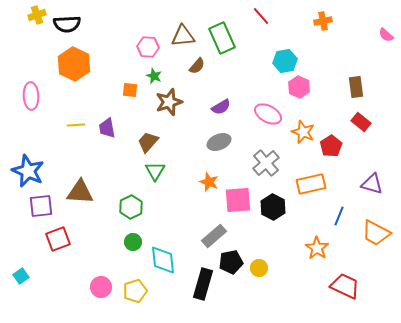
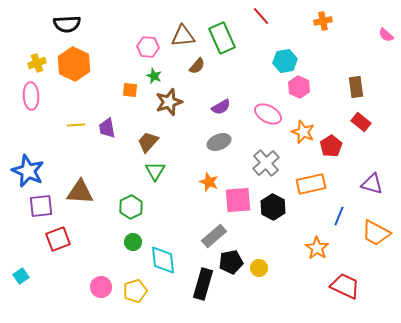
yellow cross at (37, 15): moved 48 px down
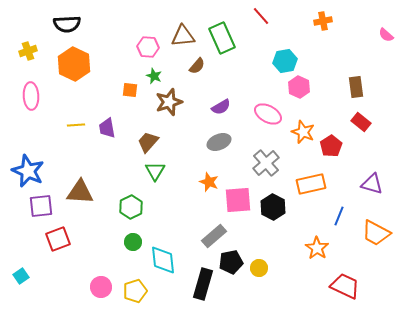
yellow cross at (37, 63): moved 9 px left, 12 px up
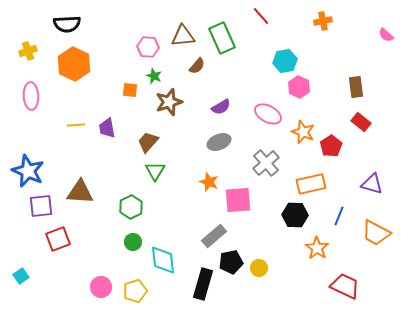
black hexagon at (273, 207): moved 22 px right, 8 px down; rotated 25 degrees counterclockwise
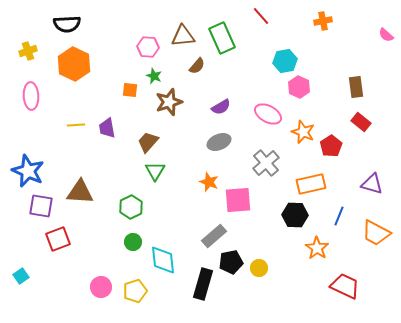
purple square at (41, 206): rotated 15 degrees clockwise
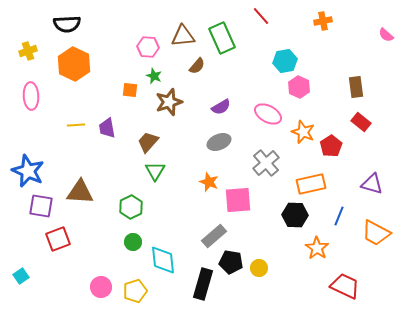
black pentagon at (231, 262): rotated 20 degrees clockwise
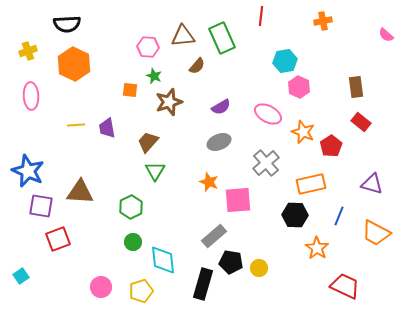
red line at (261, 16): rotated 48 degrees clockwise
yellow pentagon at (135, 291): moved 6 px right
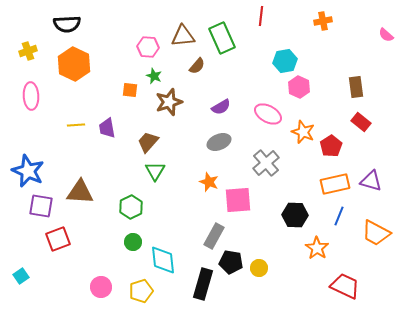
orange rectangle at (311, 184): moved 24 px right
purple triangle at (372, 184): moved 1 px left, 3 px up
gray rectangle at (214, 236): rotated 20 degrees counterclockwise
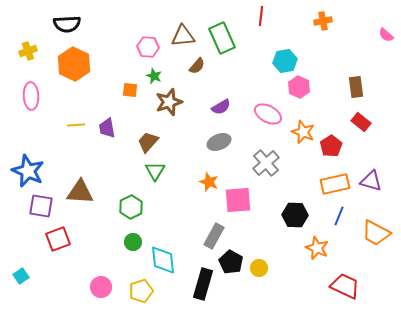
orange star at (317, 248): rotated 10 degrees counterclockwise
black pentagon at (231, 262): rotated 20 degrees clockwise
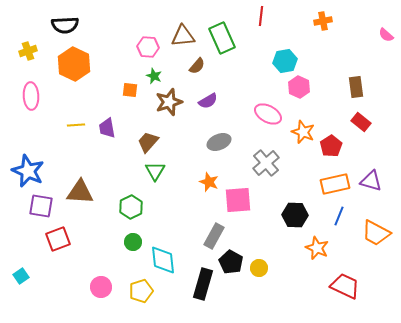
black semicircle at (67, 24): moved 2 px left, 1 px down
purple semicircle at (221, 107): moved 13 px left, 6 px up
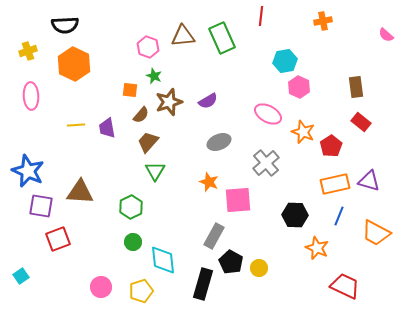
pink hexagon at (148, 47): rotated 15 degrees clockwise
brown semicircle at (197, 66): moved 56 px left, 49 px down
purple triangle at (371, 181): moved 2 px left
